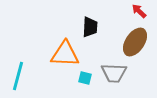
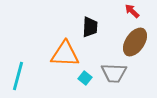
red arrow: moved 7 px left
cyan square: rotated 24 degrees clockwise
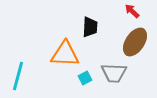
cyan square: rotated 24 degrees clockwise
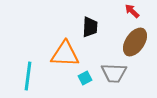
cyan line: moved 10 px right; rotated 8 degrees counterclockwise
